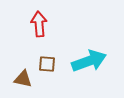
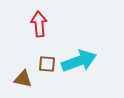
cyan arrow: moved 10 px left
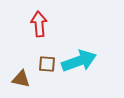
brown triangle: moved 2 px left
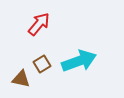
red arrow: rotated 45 degrees clockwise
brown square: moved 5 px left; rotated 36 degrees counterclockwise
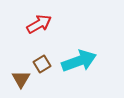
red arrow: rotated 20 degrees clockwise
brown triangle: rotated 48 degrees clockwise
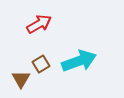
brown square: moved 1 px left
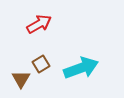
cyan arrow: moved 2 px right, 7 px down
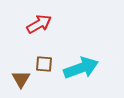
brown square: moved 3 px right; rotated 36 degrees clockwise
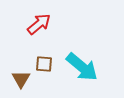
red arrow: rotated 10 degrees counterclockwise
cyan arrow: moved 1 px right, 1 px up; rotated 60 degrees clockwise
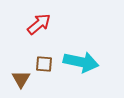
cyan arrow: moved 1 px left, 5 px up; rotated 28 degrees counterclockwise
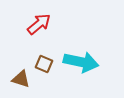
brown square: rotated 18 degrees clockwise
brown triangle: rotated 42 degrees counterclockwise
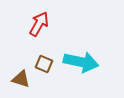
red arrow: rotated 20 degrees counterclockwise
